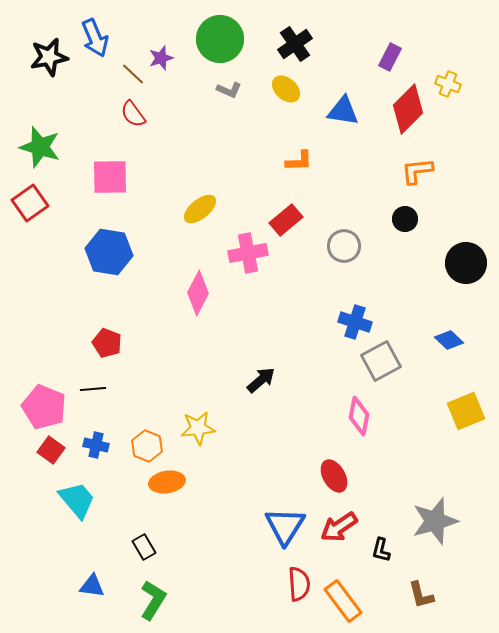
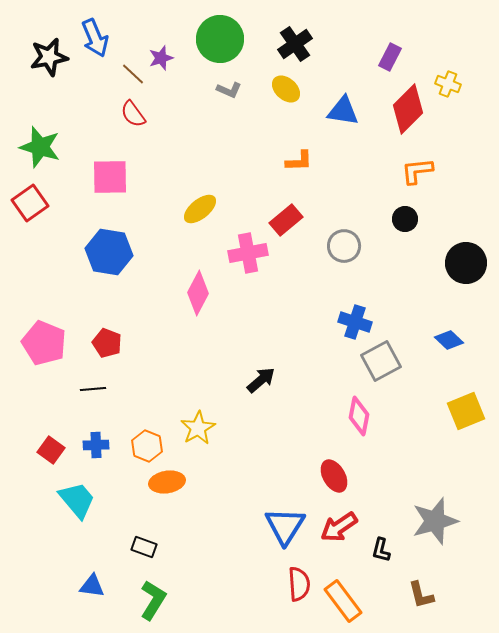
pink pentagon at (44, 407): moved 64 px up
yellow star at (198, 428): rotated 24 degrees counterclockwise
blue cross at (96, 445): rotated 15 degrees counterclockwise
black rectangle at (144, 547): rotated 40 degrees counterclockwise
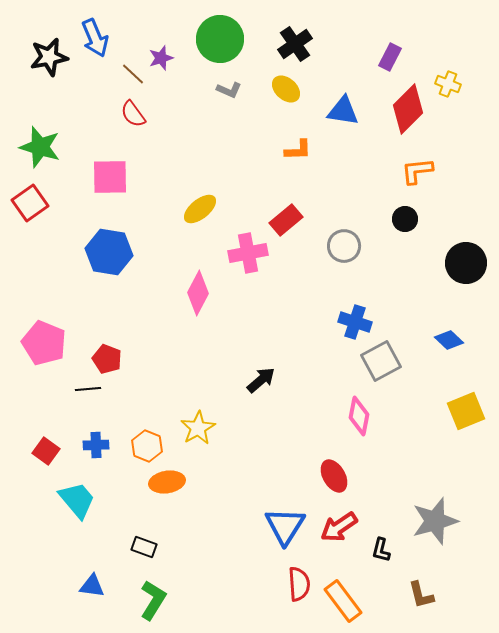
orange L-shape at (299, 161): moved 1 px left, 11 px up
red pentagon at (107, 343): moved 16 px down
black line at (93, 389): moved 5 px left
red square at (51, 450): moved 5 px left, 1 px down
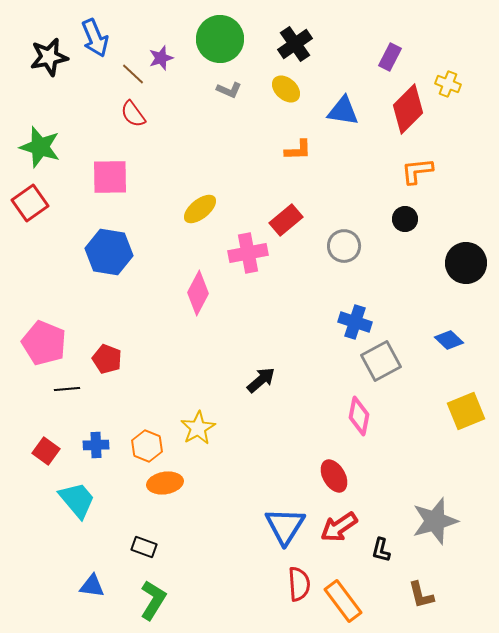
black line at (88, 389): moved 21 px left
orange ellipse at (167, 482): moved 2 px left, 1 px down
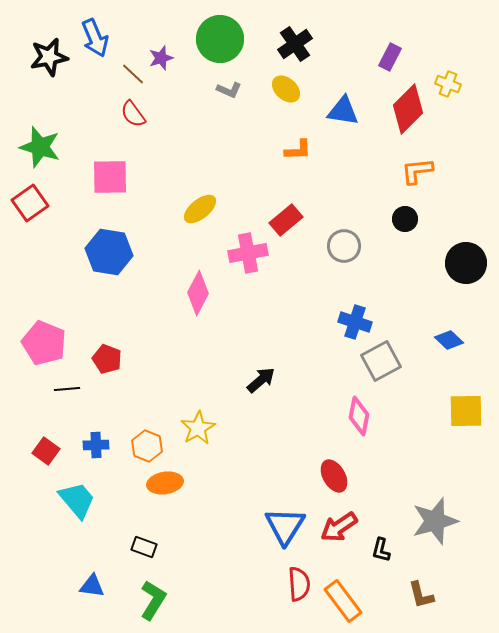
yellow square at (466, 411): rotated 21 degrees clockwise
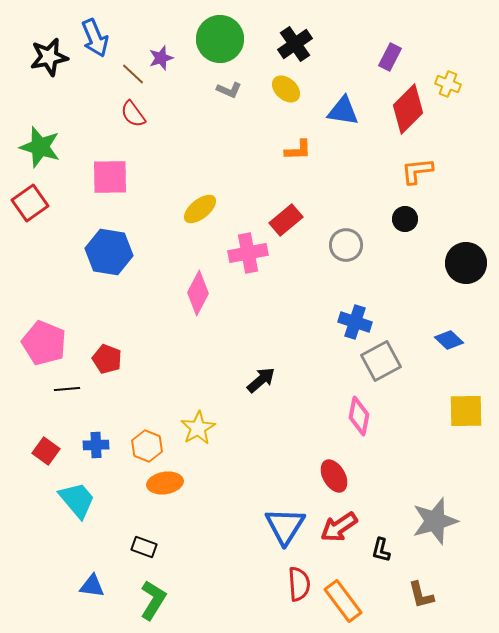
gray circle at (344, 246): moved 2 px right, 1 px up
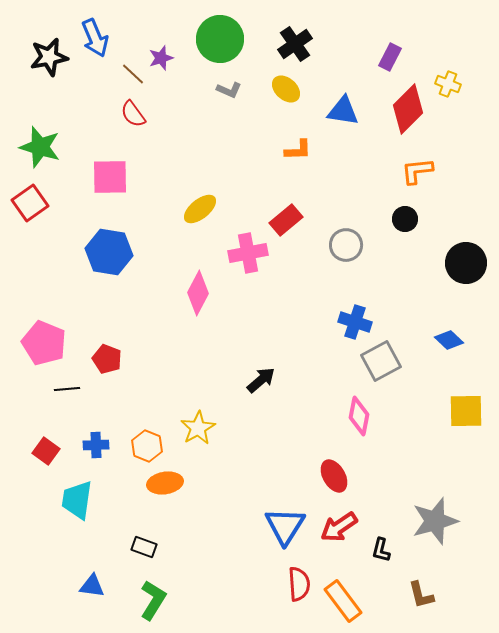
cyan trapezoid at (77, 500): rotated 132 degrees counterclockwise
